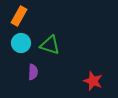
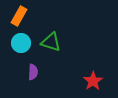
green triangle: moved 1 px right, 3 px up
red star: rotated 18 degrees clockwise
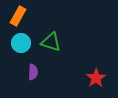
orange rectangle: moved 1 px left
red star: moved 3 px right, 3 px up
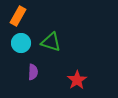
red star: moved 19 px left, 2 px down
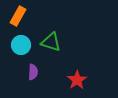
cyan circle: moved 2 px down
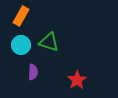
orange rectangle: moved 3 px right
green triangle: moved 2 px left
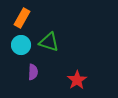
orange rectangle: moved 1 px right, 2 px down
